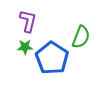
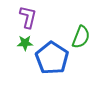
purple L-shape: moved 4 px up
green star: moved 4 px up
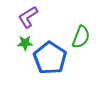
purple L-shape: rotated 135 degrees counterclockwise
blue pentagon: moved 2 px left
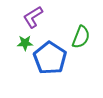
purple L-shape: moved 5 px right
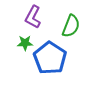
purple L-shape: rotated 30 degrees counterclockwise
green semicircle: moved 10 px left, 11 px up
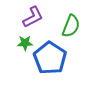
purple L-shape: rotated 145 degrees counterclockwise
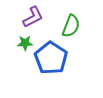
blue pentagon: moved 1 px right
